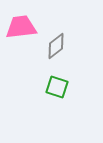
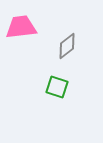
gray diamond: moved 11 px right
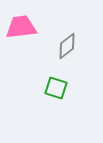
green square: moved 1 px left, 1 px down
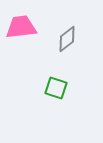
gray diamond: moved 7 px up
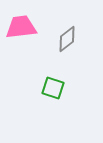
green square: moved 3 px left
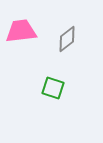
pink trapezoid: moved 4 px down
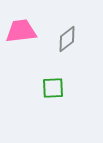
green square: rotated 20 degrees counterclockwise
